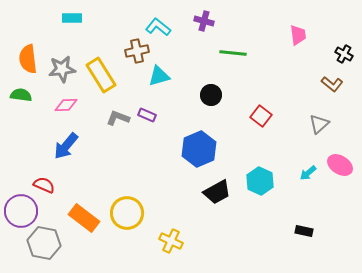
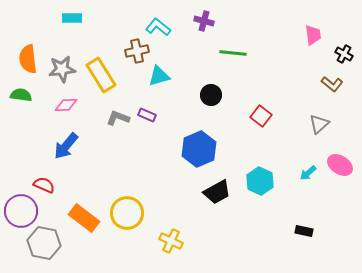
pink trapezoid: moved 15 px right
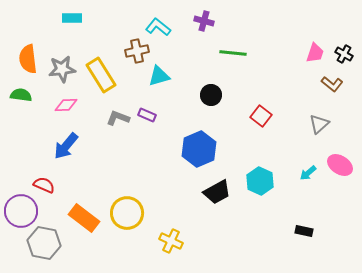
pink trapezoid: moved 2 px right, 18 px down; rotated 25 degrees clockwise
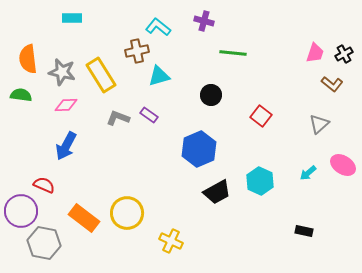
black cross: rotated 30 degrees clockwise
gray star: moved 3 px down; rotated 20 degrees clockwise
purple rectangle: moved 2 px right; rotated 12 degrees clockwise
blue arrow: rotated 12 degrees counterclockwise
pink ellipse: moved 3 px right
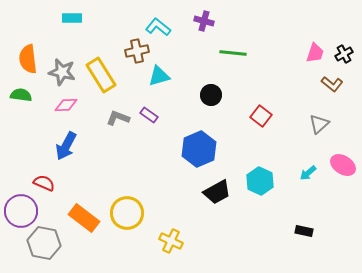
red semicircle: moved 2 px up
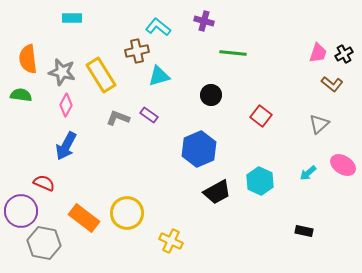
pink trapezoid: moved 3 px right
pink diamond: rotated 60 degrees counterclockwise
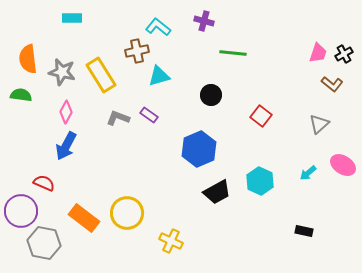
pink diamond: moved 7 px down
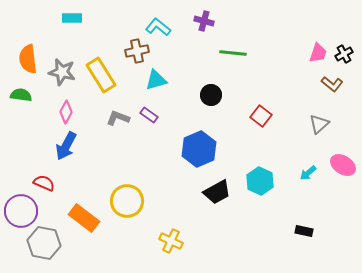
cyan triangle: moved 3 px left, 4 px down
yellow circle: moved 12 px up
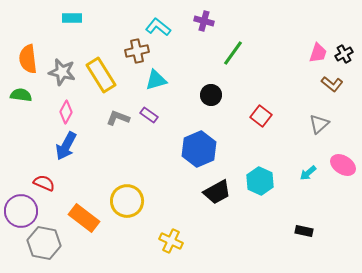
green line: rotated 60 degrees counterclockwise
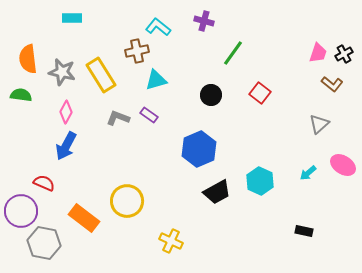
red square: moved 1 px left, 23 px up
